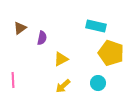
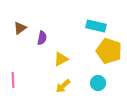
yellow pentagon: moved 2 px left, 2 px up
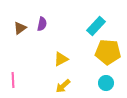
cyan rectangle: rotated 60 degrees counterclockwise
purple semicircle: moved 14 px up
yellow pentagon: moved 1 px left, 1 px down; rotated 15 degrees counterclockwise
cyan circle: moved 8 px right
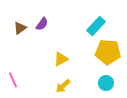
purple semicircle: rotated 24 degrees clockwise
pink line: rotated 21 degrees counterclockwise
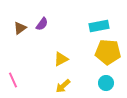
cyan rectangle: moved 3 px right; rotated 36 degrees clockwise
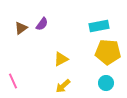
brown triangle: moved 1 px right
pink line: moved 1 px down
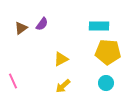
cyan rectangle: rotated 12 degrees clockwise
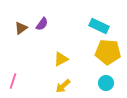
cyan rectangle: rotated 24 degrees clockwise
pink line: rotated 42 degrees clockwise
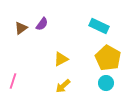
yellow pentagon: moved 6 px down; rotated 25 degrees clockwise
